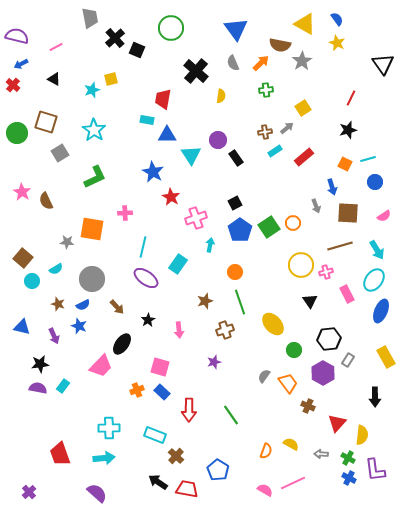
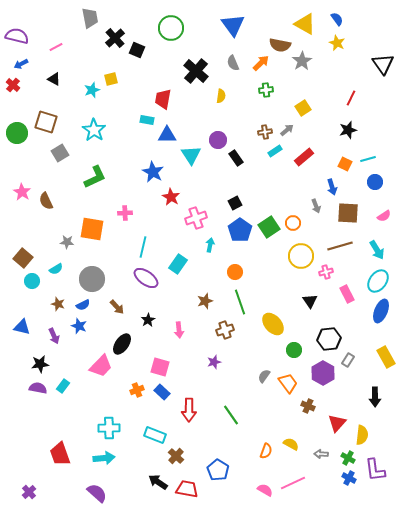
blue triangle at (236, 29): moved 3 px left, 4 px up
gray arrow at (287, 128): moved 2 px down
yellow circle at (301, 265): moved 9 px up
cyan ellipse at (374, 280): moved 4 px right, 1 px down
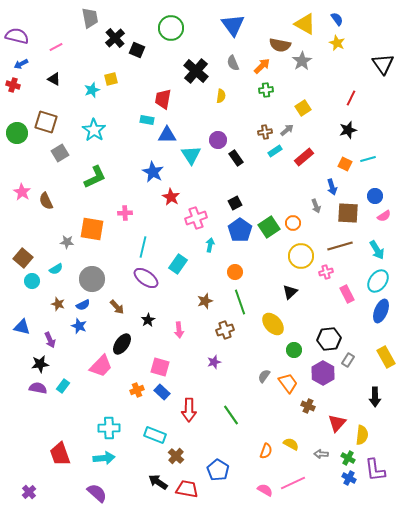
orange arrow at (261, 63): moved 1 px right, 3 px down
red cross at (13, 85): rotated 24 degrees counterclockwise
blue circle at (375, 182): moved 14 px down
black triangle at (310, 301): moved 20 px left, 9 px up; rotated 21 degrees clockwise
purple arrow at (54, 336): moved 4 px left, 4 px down
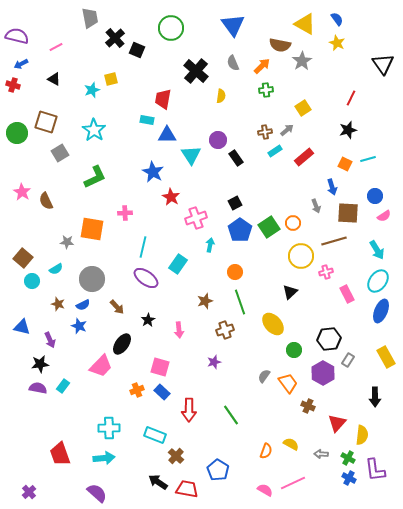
brown line at (340, 246): moved 6 px left, 5 px up
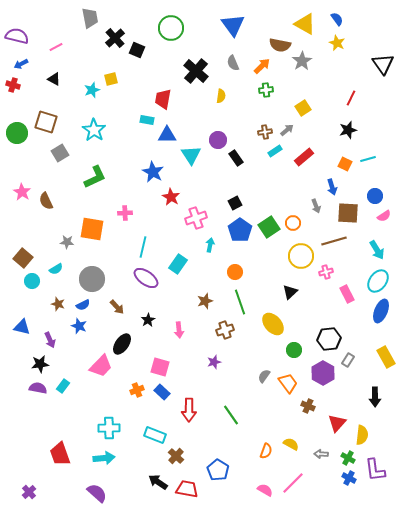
pink line at (293, 483): rotated 20 degrees counterclockwise
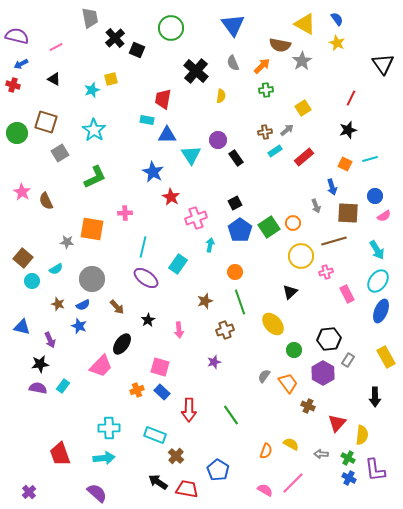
cyan line at (368, 159): moved 2 px right
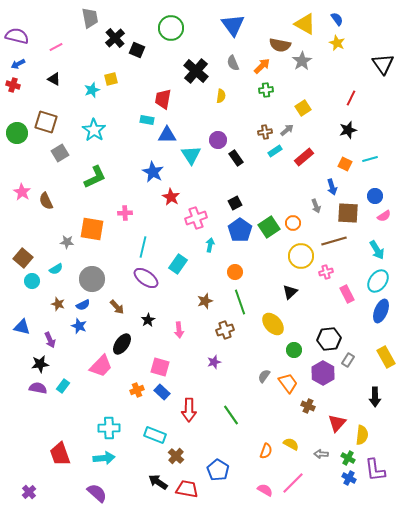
blue arrow at (21, 64): moved 3 px left
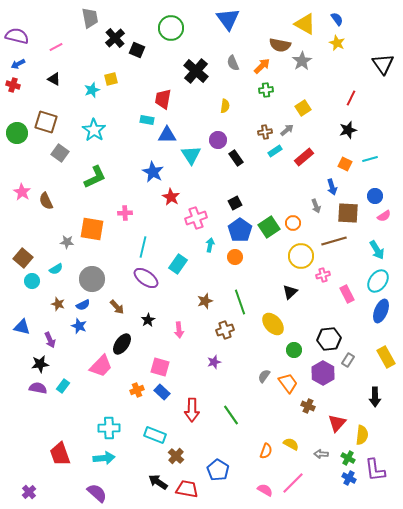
blue triangle at (233, 25): moved 5 px left, 6 px up
yellow semicircle at (221, 96): moved 4 px right, 10 px down
gray square at (60, 153): rotated 24 degrees counterclockwise
orange circle at (235, 272): moved 15 px up
pink cross at (326, 272): moved 3 px left, 3 px down
red arrow at (189, 410): moved 3 px right
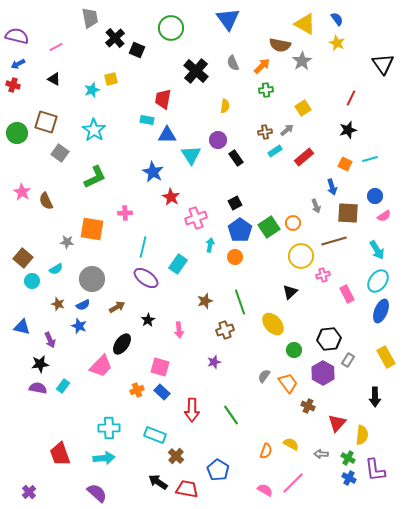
brown arrow at (117, 307): rotated 77 degrees counterclockwise
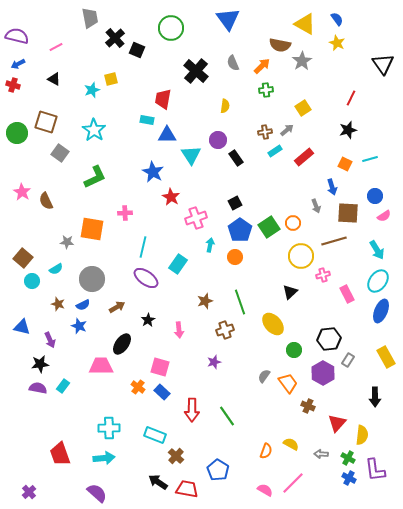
pink trapezoid at (101, 366): rotated 135 degrees counterclockwise
orange cross at (137, 390): moved 1 px right, 3 px up; rotated 32 degrees counterclockwise
green line at (231, 415): moved 4 px left, 1 px down
